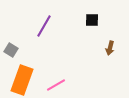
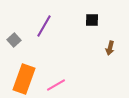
gray square: moved 3 px right, 10 px up; rotated 16 degrees clockwise
orange rectangle: moved 2 px right, 1 px up
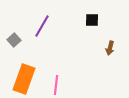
purple line: moved 2 px left
pink line: rotated 54 degrees counterclockwise
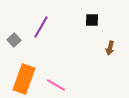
purple line: moved 1 px left, 1 px down
pink line: rotated 66 degrees counterclockwise
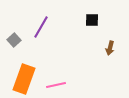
pink line: rotated 42 degrees counterclockwise
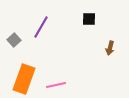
black square: moved 3 px left, 1 px up
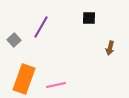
black square: moved 1 px up
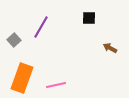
brown arrow: rotated 104 degrees clockwise
orange rectangle: moved 2 px left, 1 px up
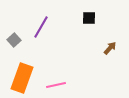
brown arrow: rotated 104 degrees clockwise
